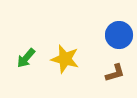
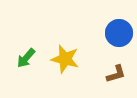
blue circle: moved 2 px up
brown L-shape: moved 1 px right, 1 px down
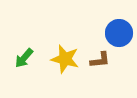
green arrow: moved 2 px left
brown L-shape: moved 16 px left, 14 px up; rotated 10 degrees clockwise
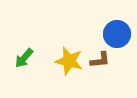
blue circle: moved 2 px left, 1 px down
yellow star: moved 4 px right, 2 px down
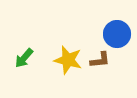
yellow star: moved 1 px left, 1 px up
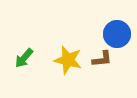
brown L-shape: moved 2 px right, 1 px up
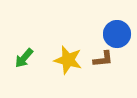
brown L-shape: moved 1 px right
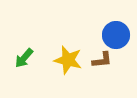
blue circle: moved 1 px left, 1 px down
brown L-shape: moved 1 px left, 1 px down
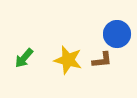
blue circle: moved 1 px right, 1 px up
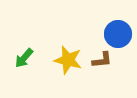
blue circle: moved 1 px right
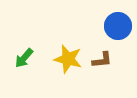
blue circle: moved 8 px up
yellow star: moved 1 px up
